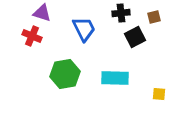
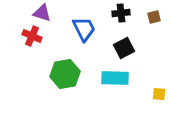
black square: moved 11 px left, 11 px down
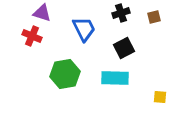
black cross: rotated 12 degrees counterclockwise
yellow square: moved 1 px right, 3 px down
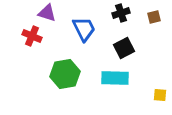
purple triangle: moved 5 px right
yellow square: moved 2 px up
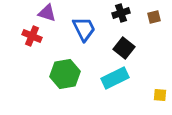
black square: rotated 25 degrees counterclockwise
cyan rectangle: rotated 28 degrees counterclockwise
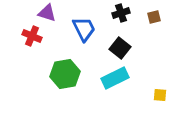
black square: moved 4 px left
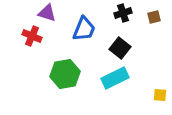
black cross: moved 2 px right
blue trapezoid: rotated 48 degrees clockwise
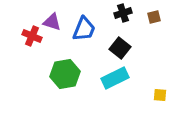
purple triangle: moved 5 px right, 9 px down
